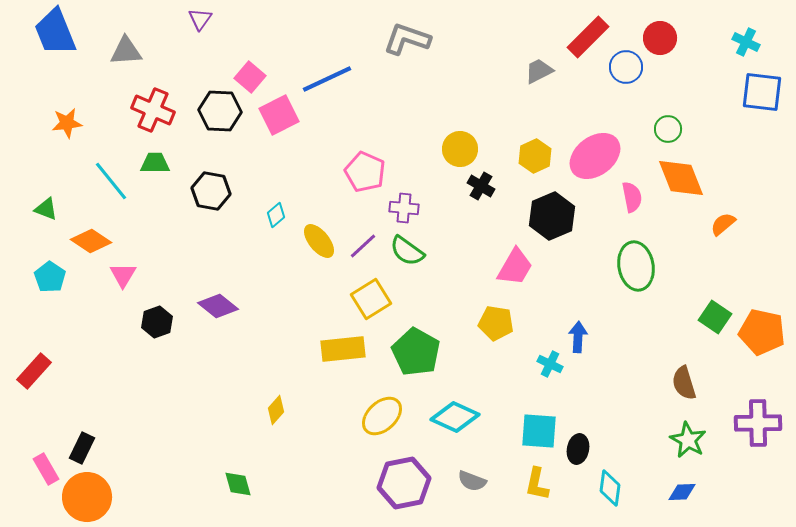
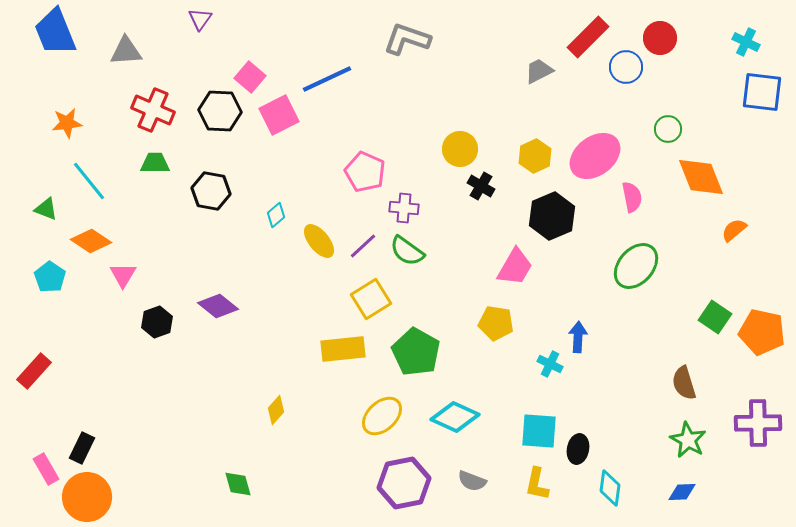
orange diamond at (681, 178): moved 20 px right, 1 px up
cyan line at (111, 181): moved 22 px left
orange semicircle at (723, 224): moved 11 px right, 6 px down
green ellipse at (636, 266): rotated 51 degrees clockwise
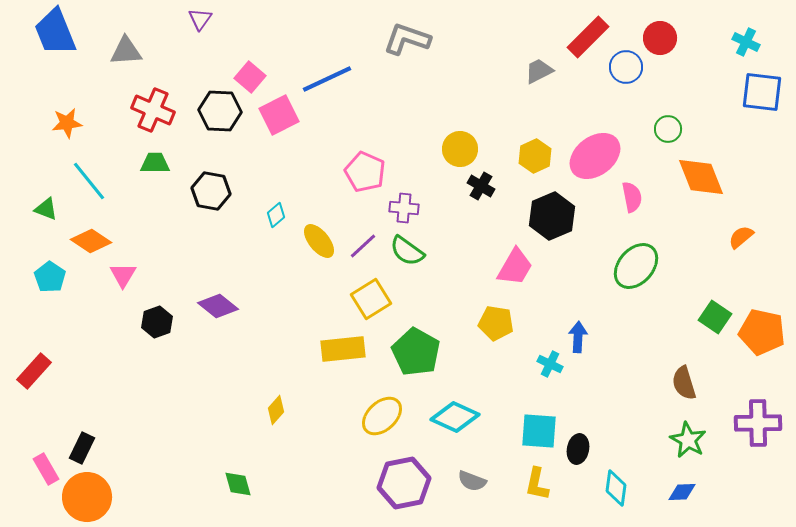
orange semicircle at (734, 230): moved 7 px right, 7 px down
cyan diamond at (610, 488): moved 6 px right
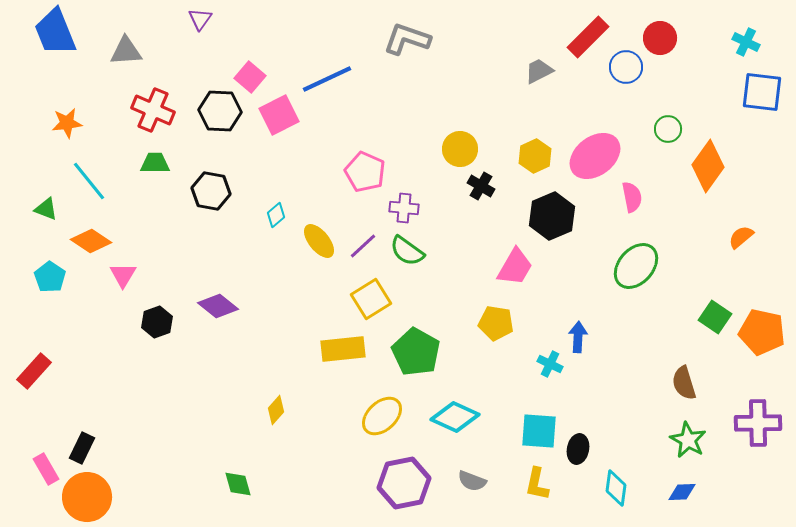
orange diamond at (701, 177): moved 7 px right, 11 px up; rotated 57 degrees clockwise
